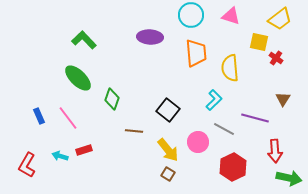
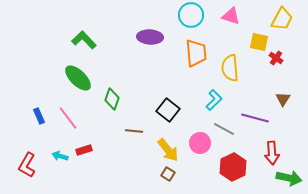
yellow trapezoid: moved 2 px right; rotated 25 degrees counterclockwise
pink circle: moved 2 px right, 1 px down
red arrow: moved 3 px left, 2 px down
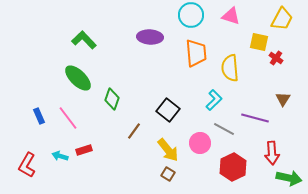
brown line: rotated 60 degrees counterclockwise
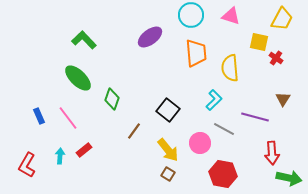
purple ellipse: rotated 40 degrees counterclockwise
purple line: moved 1 px up
red rectangle: rotated 21 degrees counterclockwise
cyan arrow: rotated 77 degrees clockwise
red hexagon: moved 10 px left, 7 px down; rotated 24 degrees counterclockwise
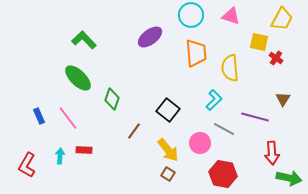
red rectangle: rotated 42 degrees clockwise
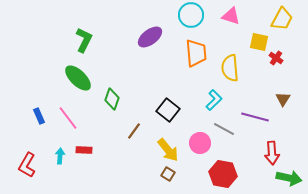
green L-shape: rotated 70 degrees clockwise
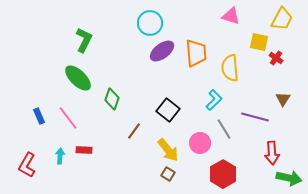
cyan circle: moved 41 px left, 8 px down
purple ellipse: moved 12 px right, 14 px down
gray line: rotated 30 degrees clockwise
red hexagon: rotated 20 degrees clockwise
